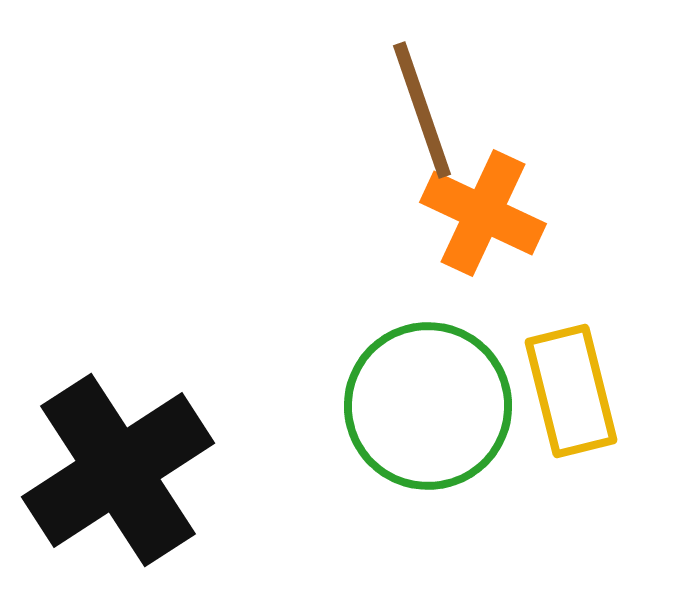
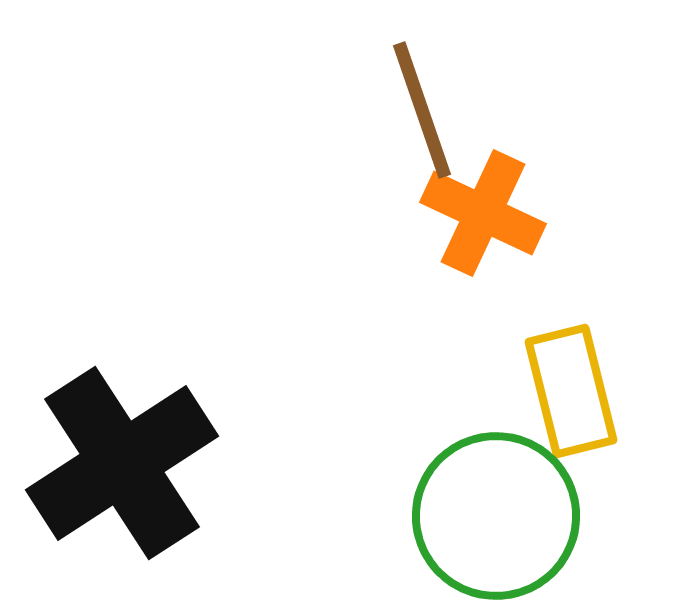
green circle: moved 68 px right, 110 px down
black cross: moved 4 px right, 7 px up
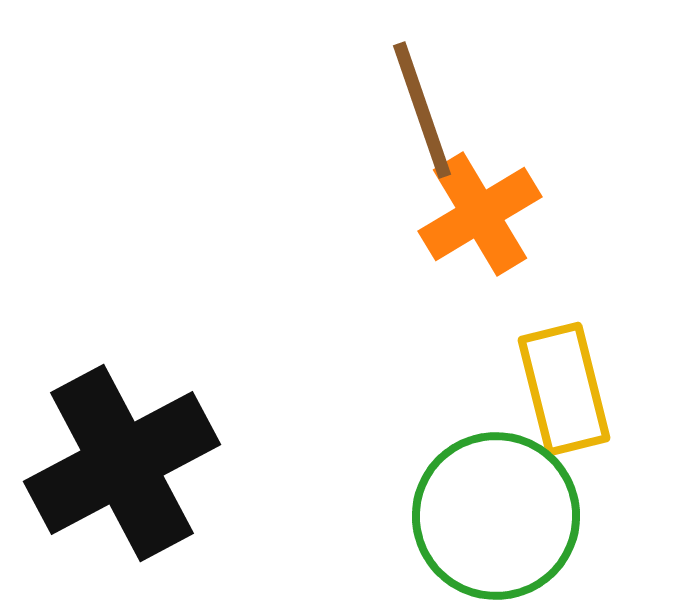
orange cross: moved 3 px left, 1 px down; rotated 34 degrees clockwise
yellow rectangle: moved 7 px left, 2 px up
black cross: rotated 5 degrees clockwise
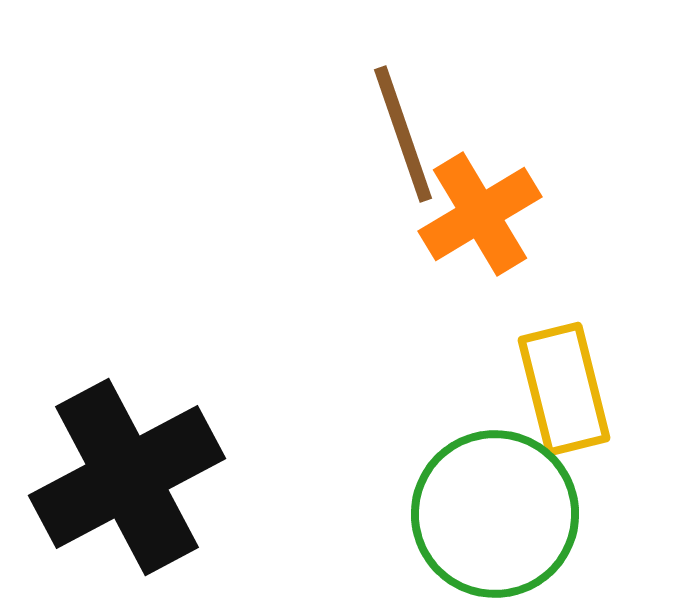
brown line: moved 19 px left, 24 px down
black cross: moved 5 px right, 14 px down
green circle: moved 1 px left, 2 px up
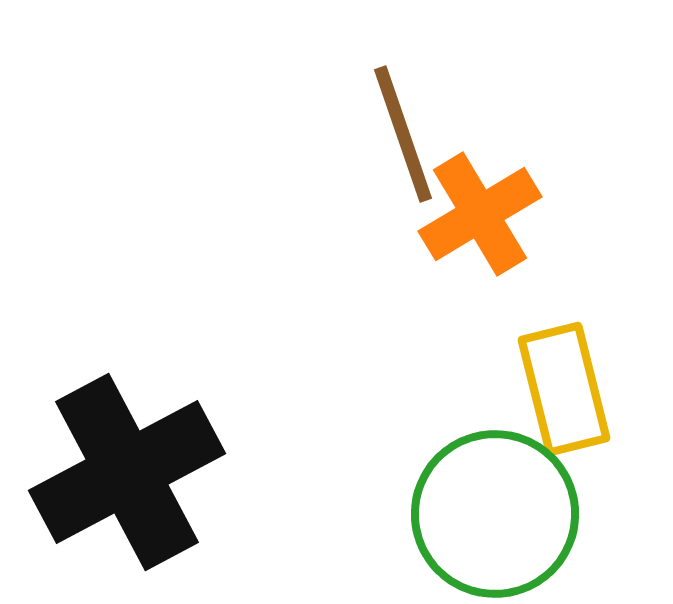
black cross: moved 5 px up
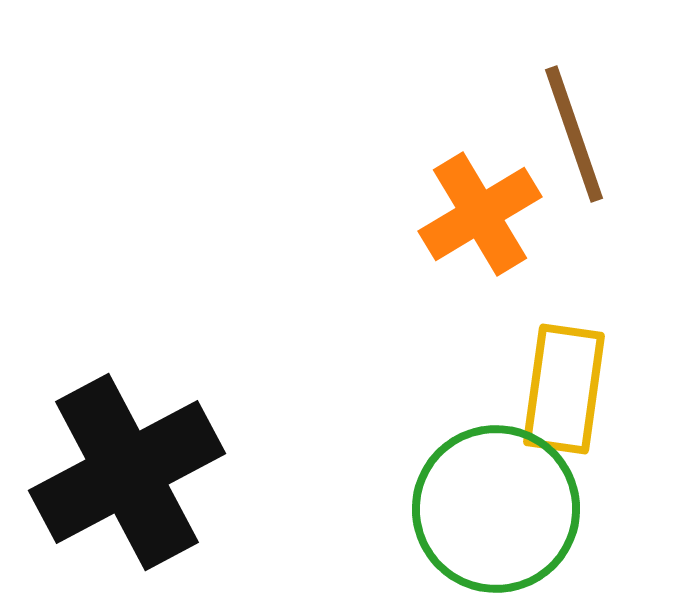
brown line: moved 171 px right
yellow rectangle: rotated 22 degrees clockwise
green circle: moved 1 px right, 5 px up
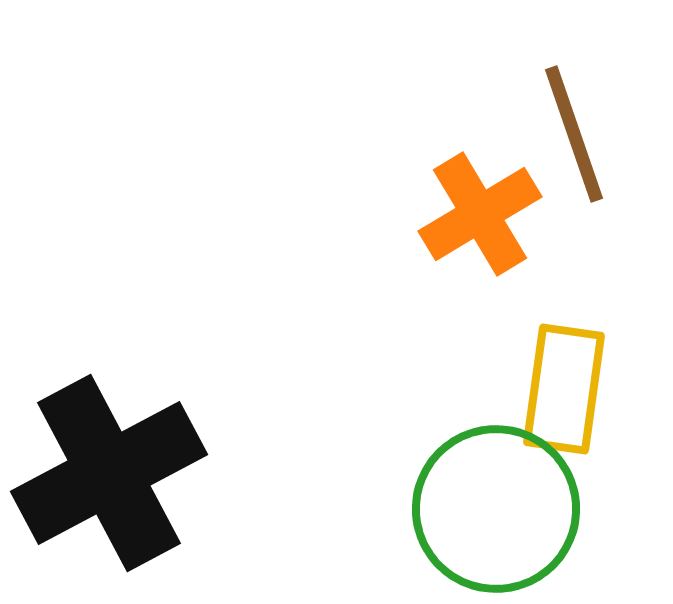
black cross: moved 18 px left, 1 px down
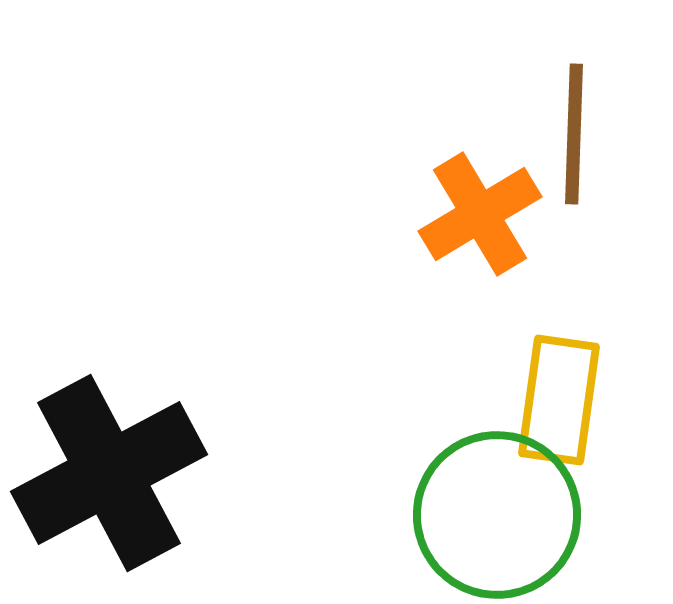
brown line: rotated 21 degrees clockwise
yellow rectangle: moved 5 px left, 11 px down
green circle: moved 1 px right, 6 px down
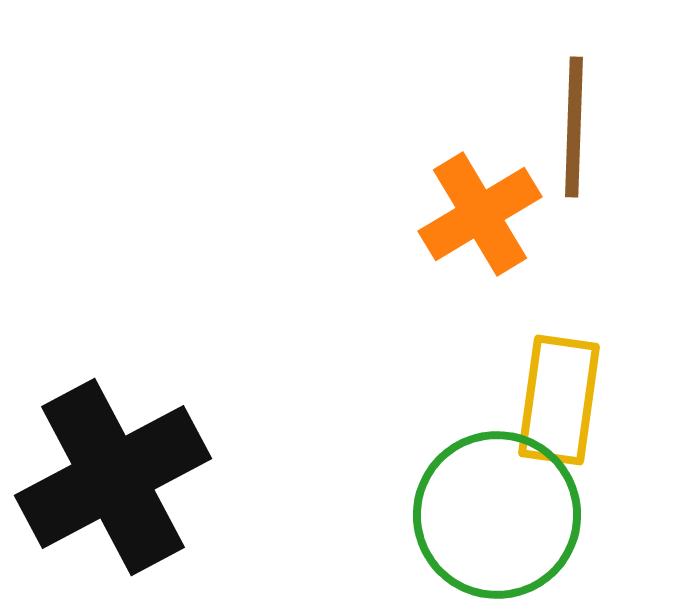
brown line: moved 7 px up
black cross: moved 4 px right, 4 px down
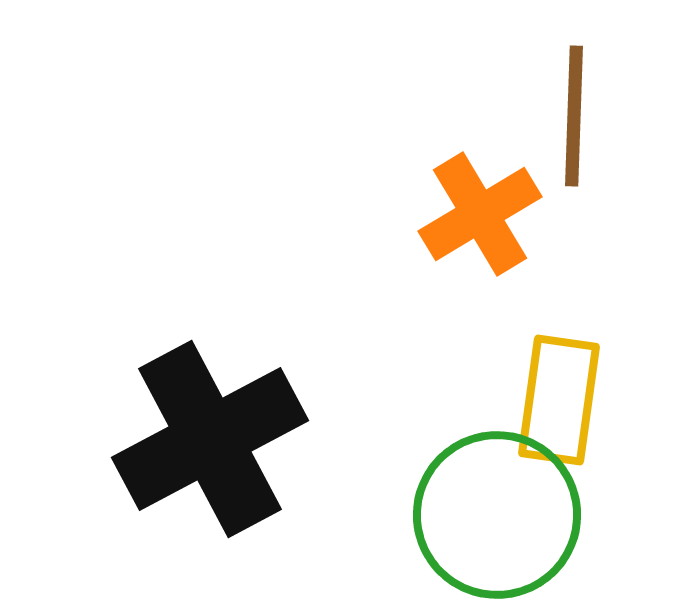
brown line: moved 11 px up
black cross: moved 97 px right, 38 px up
